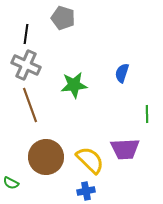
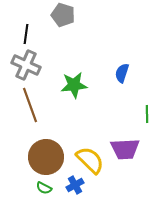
gray pentagon: moved 3 px up
green semicircle: moved 33 px right, 5 px down
blue cross: moved 11 px left, 6 px up; rotated 18 degrees counterclockwise
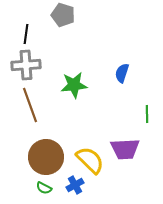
gray cross: rotated 28 degrees counterclockwise
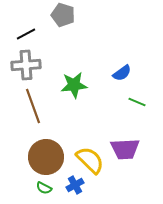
black line: rotated 54 degrees clockwise
blue semicircle: rotated 144 degrees counterclockwise
brown line: moved 3 px right, 1 px down
green line: moved 10 px left, 12 px up; rotated 66 degrees counterclockwise
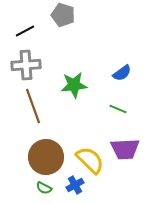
black line: moved 1 px left, 3 px up
green line: moved 19 px left, 7 px down
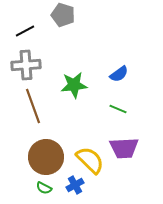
blue semicircle: moved 3 px left, 1 px down
purple trapezoid: moved 1 px left, 1 px up
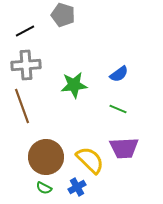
brown line: moved 11 px left
blue cross: moved 2 px right, 2 px down
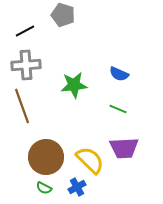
blue semicircle: rotated 60 degrees clockwise
